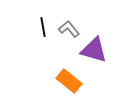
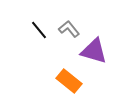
black line: moved 4 px left, 3 px down; rotated 30 degrees counterclockwise
purple triangle: moved 1 px down
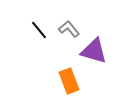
orange rectangle: rotated 30 degrees clockwise
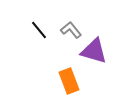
gray L-shape: moved 2 px right, 1 px down
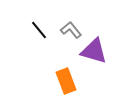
orange rectangle: moved 3 px left
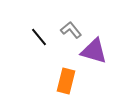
black line: moved 7 px down
orange rectangle: rotated 35 degrees clockwise
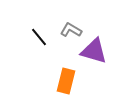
gray L-shape: rotated 20 degrees counterclockwise
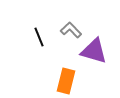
gray L-shape: rotated 15 degrees clockwise
black line: rotated 18 degrees clockwise
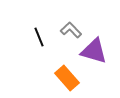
orange rectangle: moved 1 px right, 3 px up; rotated 55 degrees counterclockwise
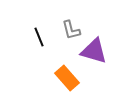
gray L-shape: rotated 150 degrees counterclockwise
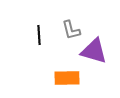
black line: moved 2 px up; rotated 18 degrees clockwise
orange rectangle: rotated 50 degrees counterclockwise
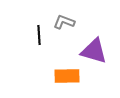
gray L-shape: moved 7 px left, 8 px up; rotated 125 degrees clockwise
orange rectangle: moved 2 px up
